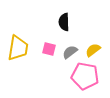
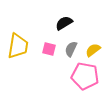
black semicircle: moved 1 px down; rotated 60 degrees clockwise
yellow trapezoid: moved 2 px up
gray semicircle: moved 1 px right, 3 px up; rotated 28 degrees counterclockwise
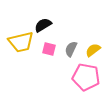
black semicircle: moved 21 px left, 2 px down
yellow trapezoid: moved 3 px right, 4 px up; rotated 68 degrees clockwise
pink pentagon: moved 1 px right, 1 px down
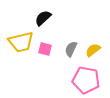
black semicircle: moved 7 px up; rotated 12 degrees counterclockwise
pink square: moved 4 px left
pink pentagon: moved 3 px down
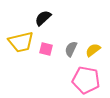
pink square: moved 1 px right
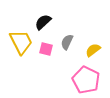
black semicircle: moved 4 px down
yellow trapezoid: rotated 104 degrees counterclockwise
gray semicircle: moved 4 px left, 7 px up
pink pentagon: rotated 16 degrees clockwise
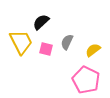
black semicircle: moved 2 px left
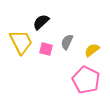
yellow semicircle: moved 1 px left
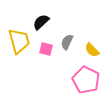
yellow trapezoid: moved 2 px left, 1 px up; rotated 12 degrees clockwise
yellow semicircle: rotated 98 degrees counterclockwise
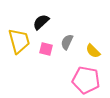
yellow semicircle: moved 1 px right, 1 px down
pink pentagon: rotated 16 degrees counterclockwise
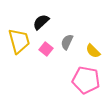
pink square: rotated 24 degrees clockwise
